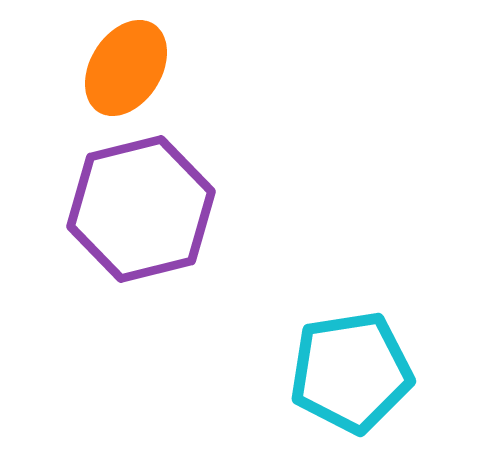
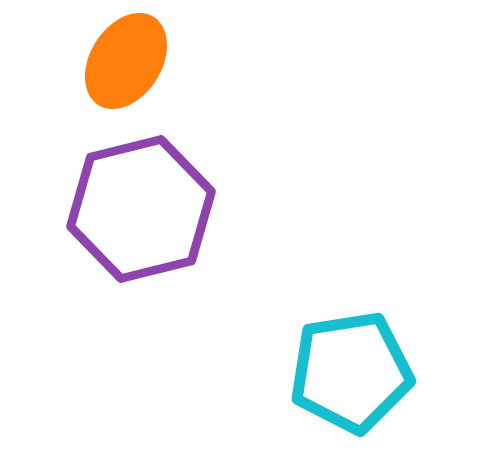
orange ellipse: moved 7 px up
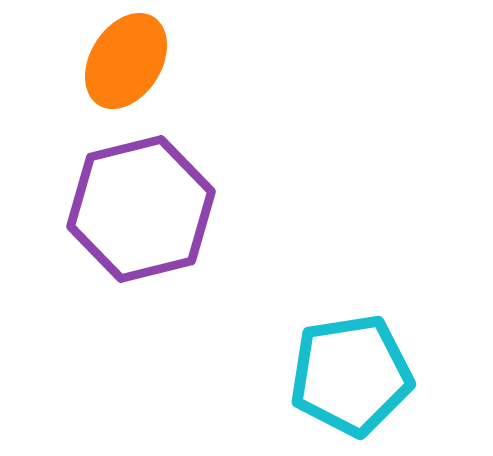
cyan pentagon: moved 3 px down
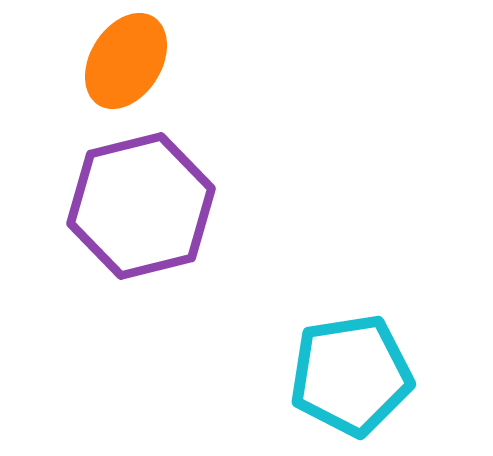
purple hexagon: moved 3 px up
